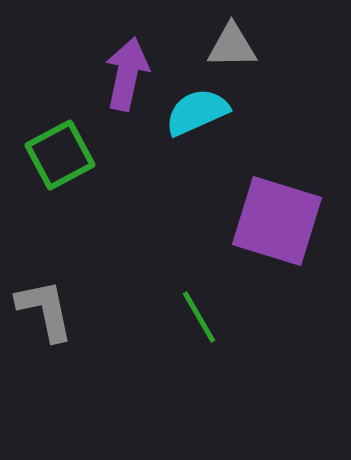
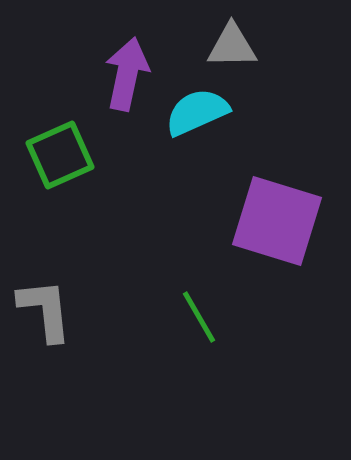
green square: rotated 4 degrees clockwise
gray L-shape: rotated 6 degrees clockwise
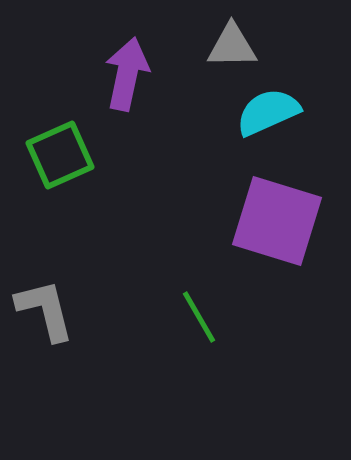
cyan semicircle: moved 71 px right
gray L-shape: rotated 8 degrees counterclockwise
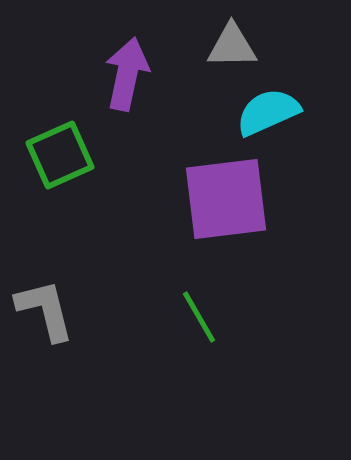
purple square: moved 51 px left, 22 px up; rotated 24 degrees counterclockwise
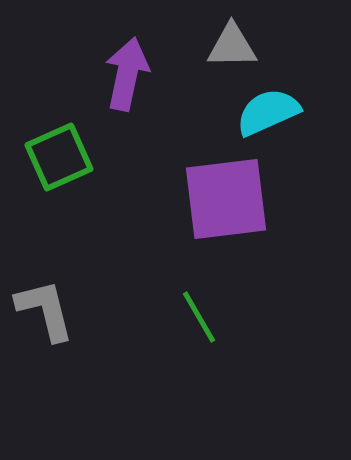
green square: moved 1 px left, 2 px down
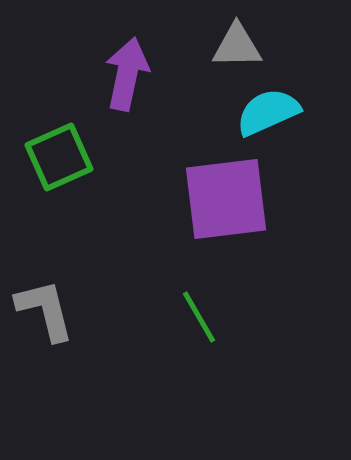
gray triangle: moved 5 px right
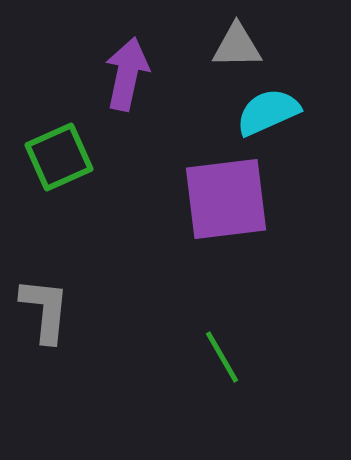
gray L-shape: rotated 20 degrees clockwise
green line: moved 23 px right, 40 px down
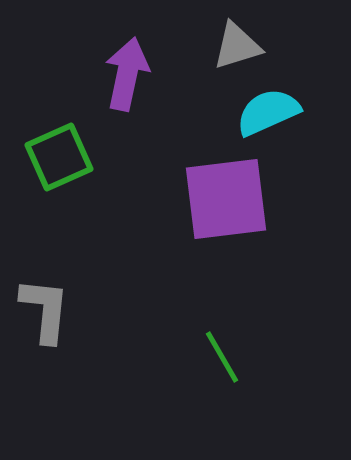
gray triangle: rotated 16 degrees counterclockwise
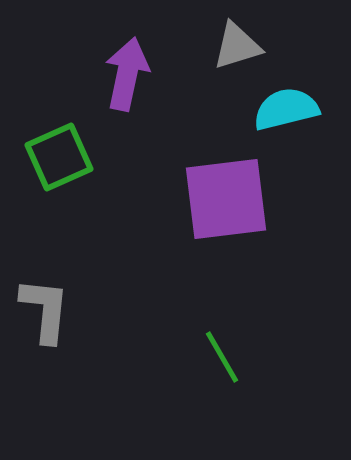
cyan semicircle: moved 18 px right, 3 px up; rotated 10 degrees clockwise
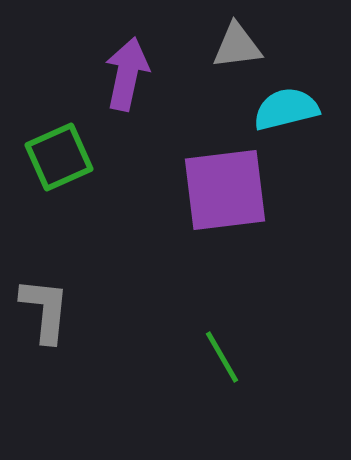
gray triangle: rotated 10 degrees clockwise
purple square: moved 1 px left, 9 px up
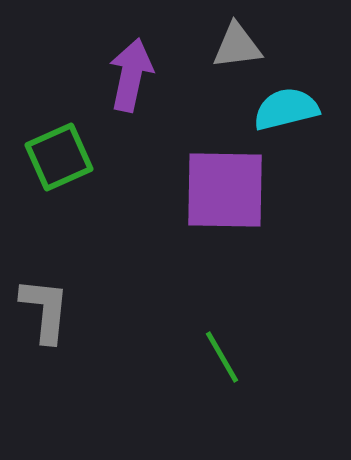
purple arrow: moved 4 px right, 1 px down
purple square: rotated 8 degrees clockwise
